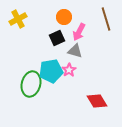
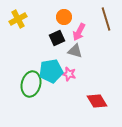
pink star: moved 4 px down; rotated 24 degrees counterclockwise
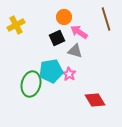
yellow cross: moved 2 px left, 6 px down
pink arrow: rotated 96 degrees clockwise
pink star: rotated 16 degrees clockwise
red diamond: moved 2 px left, 1 px up
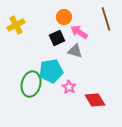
pink star: moved 13 px down
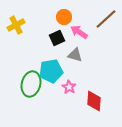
brown line: rotated 65 degrees clockwise
gray triangle: moved 4 px down
red diamond: moved 1 px left, 1 px down; rotated 35 degrees clockwise
